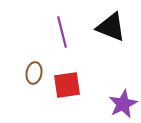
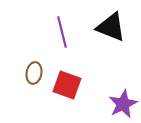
red square: rotated 28 degrees clockwise
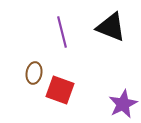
red square: moved 7 px left, 5 px down
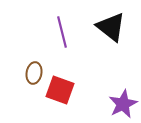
black triangle: rotated 16 degrees clockwise
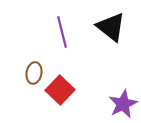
red square: rotated 24 degrees clockwise
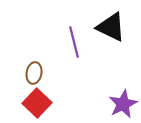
black triangle: rotated 12 degrees counterclockwise
purple line: moved 12 px right, 10 px down
red square: moved 23 px left, 13 px down
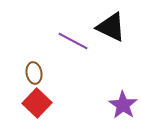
purple line: moved 1 px left, 1 px up; rotated 48 degrees counterclockwise
brown ellipse: rotated 20 degrees counterclockwise
purple star: moved 1 px down; rotated 12 degrees counterclockwise
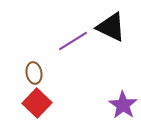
purple line: rotated 60 degrees counterclockwise
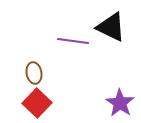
purple line: rotated 40 degrees clockwise
purple star: moved 3 px left, 2 px up
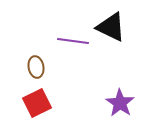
brown ellipse: moved 2 px right, 6 px up
red square: rotated 20 degrees clockwise
